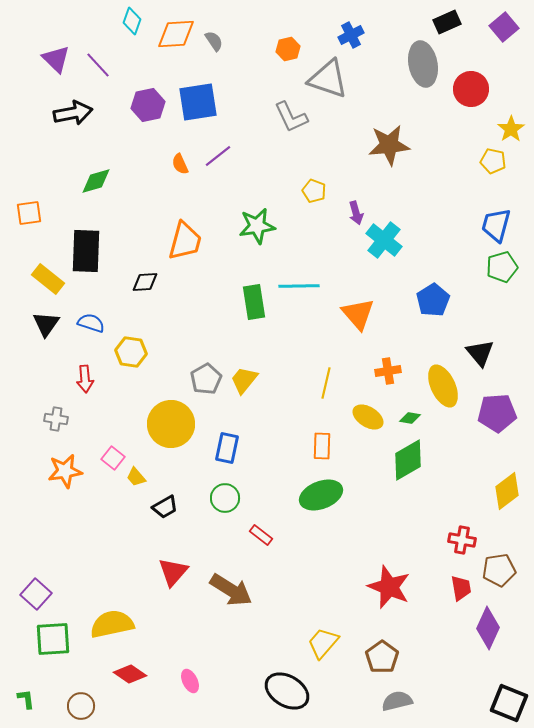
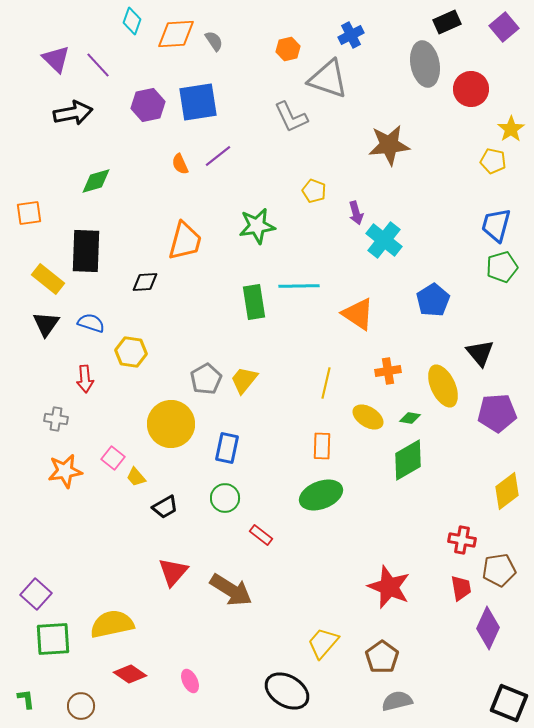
gray ellipse at (423, 64): moved 2 px right
orange triangle at (358, 314): rotated 15 degrees counterclockwise
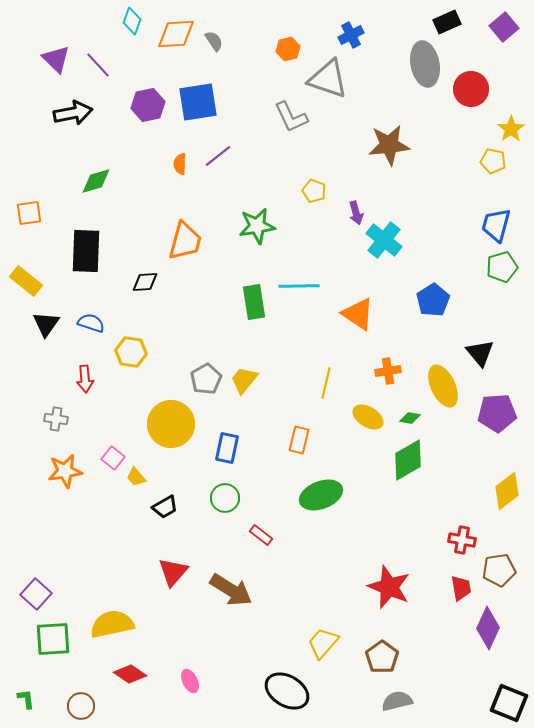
orange semicircle at (180, 164): rotated 25 degrees clockwise
yellow rectangle at (48, 279): moved 22 px left, 2 px down
orange rectangle at (322, 446): moved 23 px left, 6 px up; rotated 12 degrees clockwise
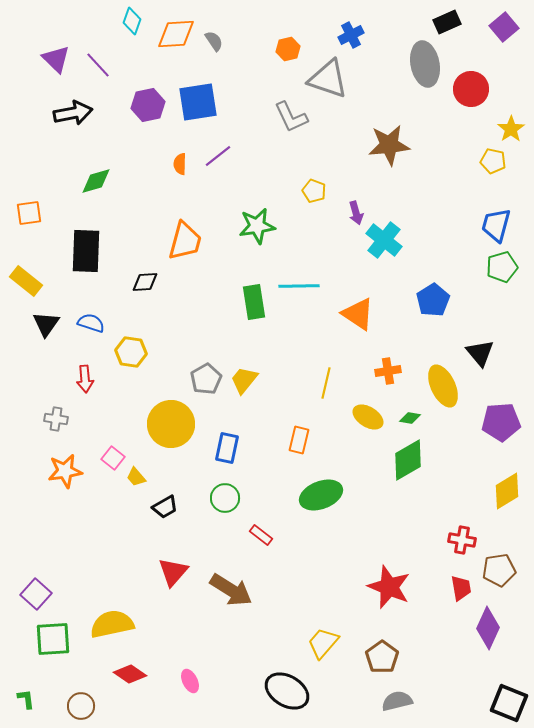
purple pentagon at (497, 413): moved 4 px right, 9 px down
yellow diamond at (507, 491): rotated 6 degrees clockwise
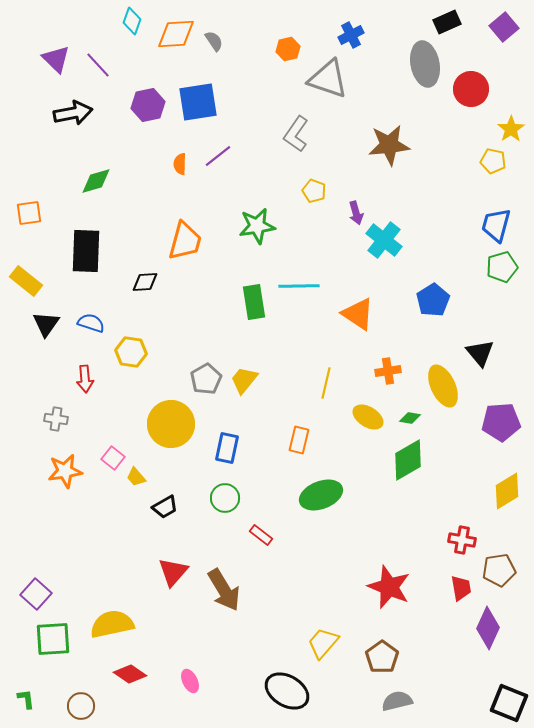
gray L-shape at (291, 117): moved 5 px right, 17 px down; rotated 60 degrees clockwise
brown arrow at (231, 590): moved 7 px left; rotated 27 degrees clockwise
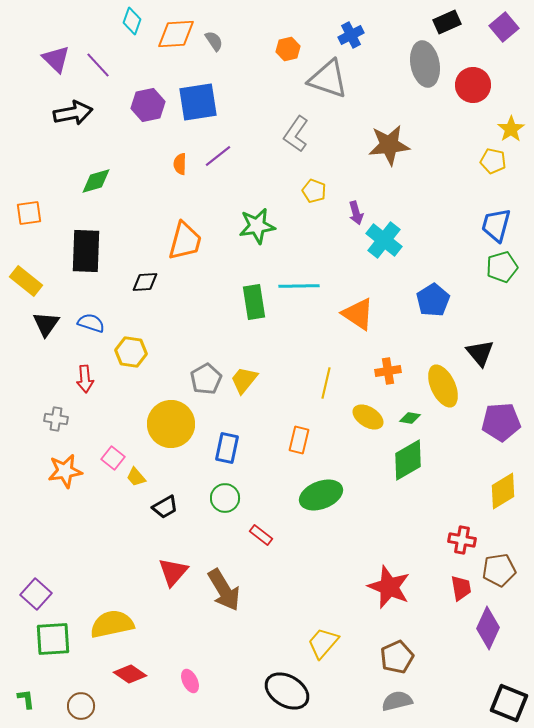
red circle at (471, 89): moved 2 px right, 4 px up
yellow diamond at (507, 491): moved 4 px left
brown pentagon at (382, 657): moved 15 px right; rotated 12 degrees clockwise
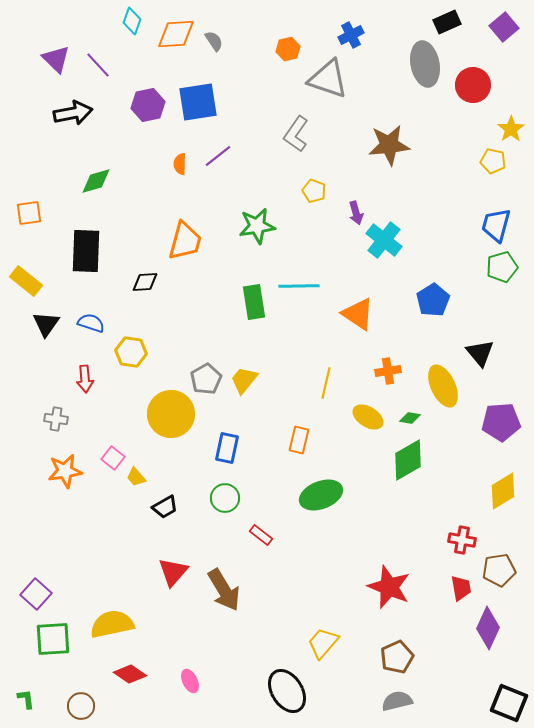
yellow circle at (171, 424): moved 10 px up
black ellipse at (287, 691): rotated 27 degrees clockwise
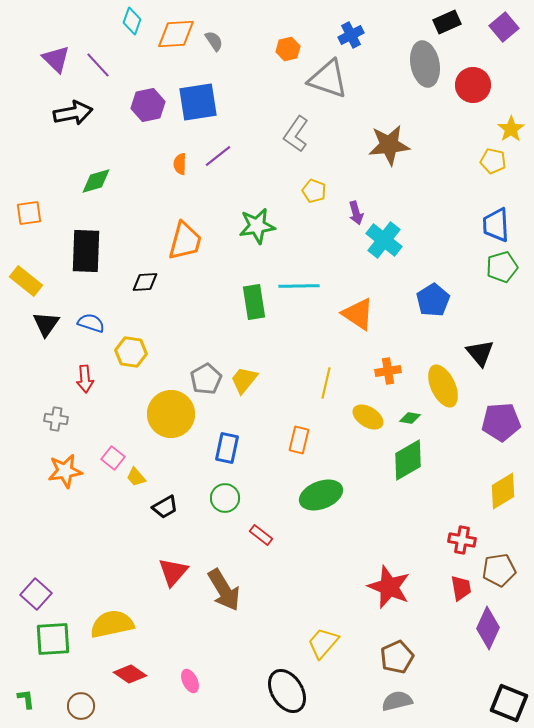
blue trapezoid at (496, 225): rotated 18 degrees counterclockwise
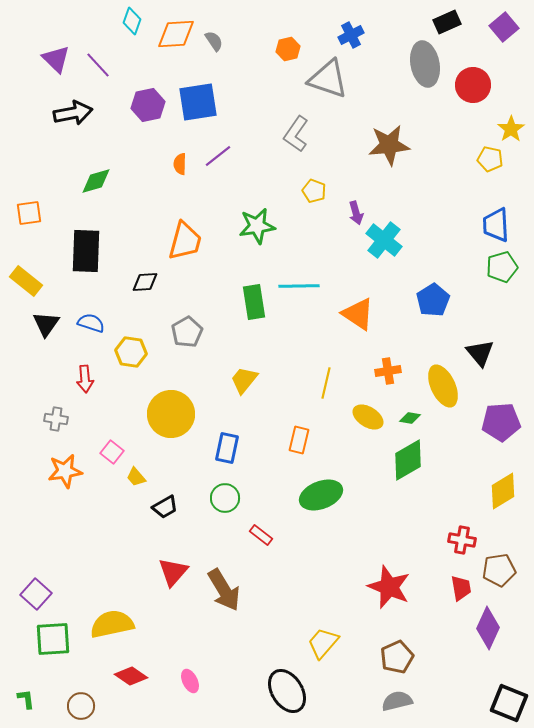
yellow pentagon at (493, 161): moved 3 px left, 2 px up
gray pentagon at (206, 379): moved 19 px left, 47 px up
pink square at (113, 458): moved 1 px left, 6 px up
red diamond at (130, 674): moved 1 px right, 2 px down
